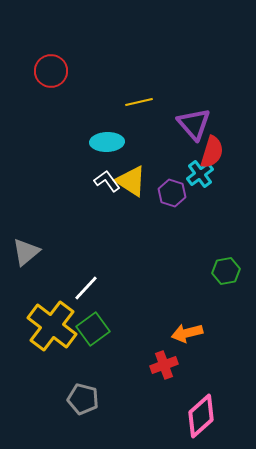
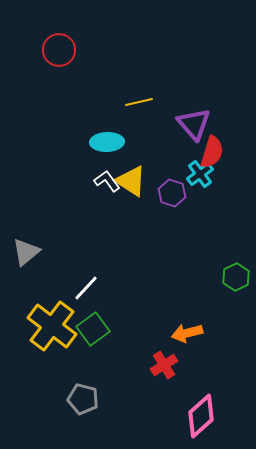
red circle: moved 8 px right, 21 px up
green hexagon: moved 10 px right, 6 px down; rotated 16 degrees counterclockwise
red cross: rotated 12 degrees counterclockwise
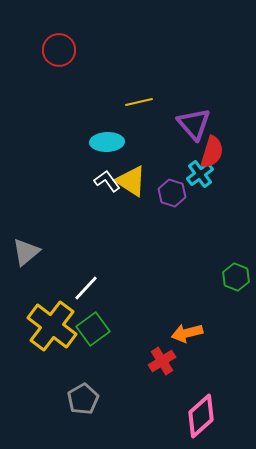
green hexagon: rotated 12 degrees counterclockwise
red cross: moved 2 px left, 4 px up
gray pentagon: rotated 28 degrees clockwise
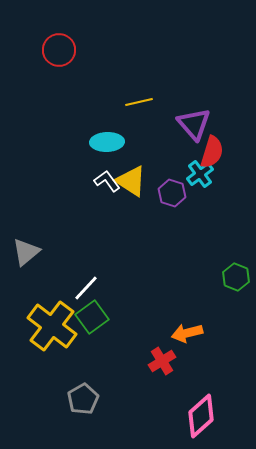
green square: moved 1 px left, 12 px up
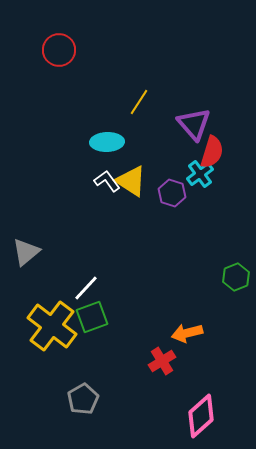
yellow line: rotated 44 degrees counterclockwise
green hexagon: rotated 16 degrees clockwise
green square: rotated 16 degrees clockwise
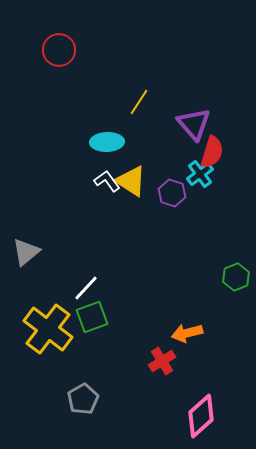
yellow cross: moved 4 px left, 3 px down
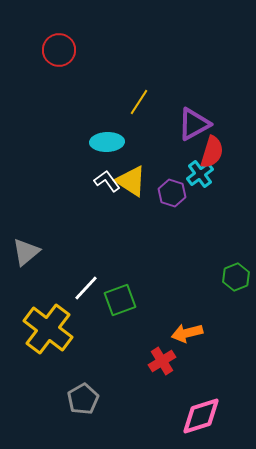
purple triangle: rotated 42 degrees clockwise
green square: moved 28 px right, 17 px up
pink diamond: rotated 24 degrees clockwise
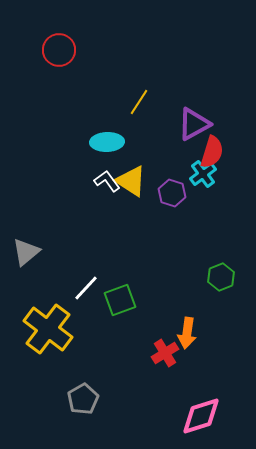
cyan cross: moved 3 px right
green hexagon: moved 15 px left
orange arrow: rotated 68 degrees counterclockwise
red cross: moved 3 px right, 8 px up
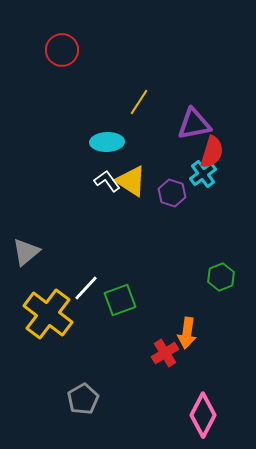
red circle: moved 3 px right
purple triangle: rotated 18 degrees clockwise
yellow cross: moved 15 px up
pink diamond: moved 2 px right, 1 px up; rotated 45 degrees counterclockwise
